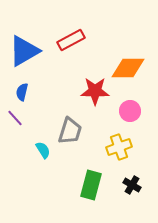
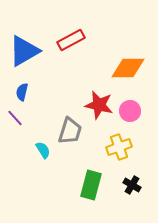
red star: moved 4 px right, 14 px down; rotated 12 degrees clockwise
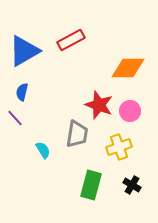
red star: rotated 8 degrees clockwise
gray trapezoid: moved 7 px right, 3 px down; rotated 8 degrees counterclockwise
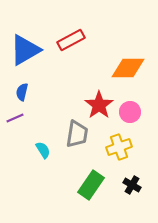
blue triangle: moved 1 px right, 1 px up
red star: rotated 16 degrees clockwise
pink circle: moved 1 px down
purple line: rotated 72 degrees counterclockwise
green rectangle: rotated 20 degrees clockwise
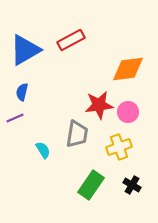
orange diamond: moved 1 px down; rotated 8 degrees counterclockwise
red star: rotated 28 degrees clockwise
pink circle: moved 2 px left
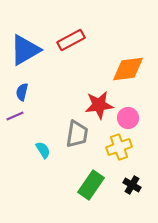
pink circle: moved 6 px down
purple line: moved 2 px up
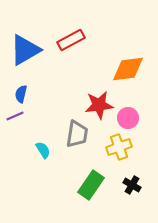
blue semicircle: moved 1 px left, 2 px down
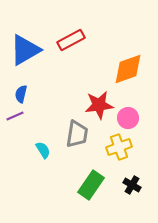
orange diamond: rotated 12 degrees counterclockwise
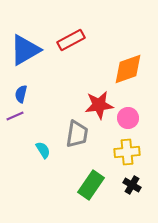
yellow cross: moved 8 px right, 5 px down; rotated 15 degrees clockwise
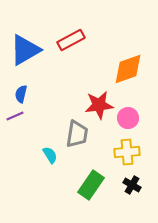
cyan semicircle: moved 7 px right, 5 px down
